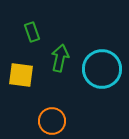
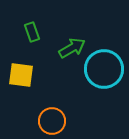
green arrow: moved 12 px right, 10 px up; rotated 48 degrees clockwise
cyan circle: moved 2 px right
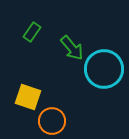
green rectangle: rotated 54 degrees clockwise
green arrow: rotated 80 degrees clockwise
yellow square: moved 7 px right, 22 px down; rotated 12 degrees clockwise
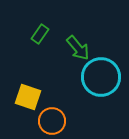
green rectangle: moved 8 px right, 2 px down
green arrow: moved 6 px right
cyan circle: moved 3 px left, 8 px down
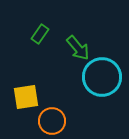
cyan circle: moved 1 px right
yellow square: moved 2 px left; rotated 28 degrees counterclockwise
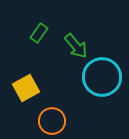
green rectangle: moved 1 px left, 1 px up
green arrow: moved 2 px left, 2 px up
yellow square: moved 9 px up; rotated 20 degrees counterclockwise
